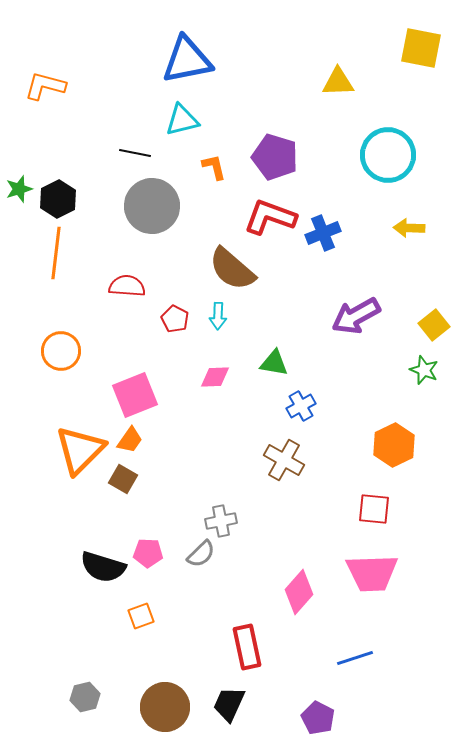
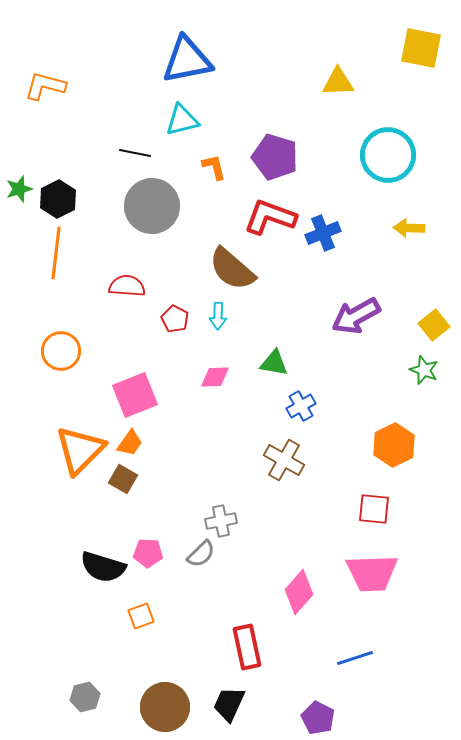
orange trapezoid at (130, 440): moved 3 px down
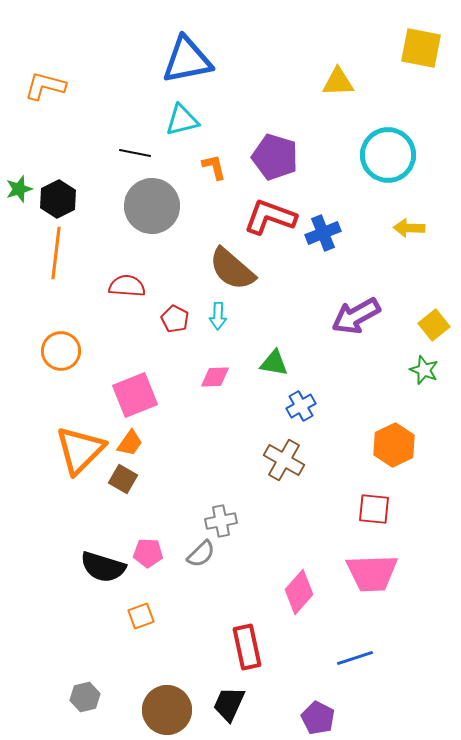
brown circle at (165, 707): moved 2 px right, 3 px down
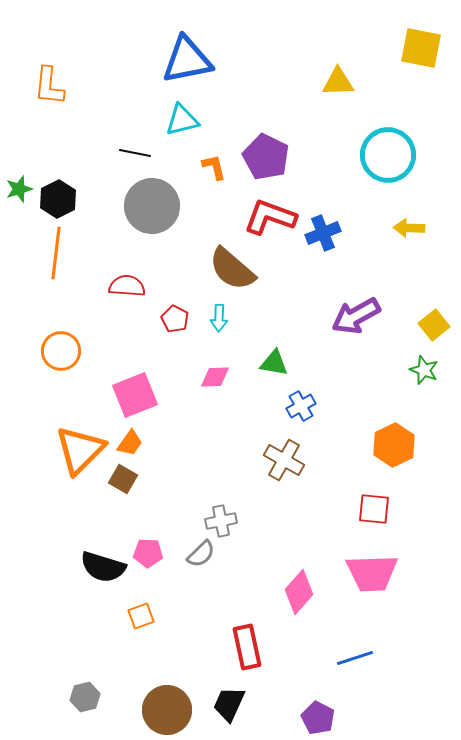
orange L-shape at (45, 86): moved 4 px right; rotated 99 degrees counterclockwise
purple pentagon at (275, 157): moved 9 px left; rotated 9 degrees clockwise
cyan arrow at (218, 316): moved 1 px right, 2 px down
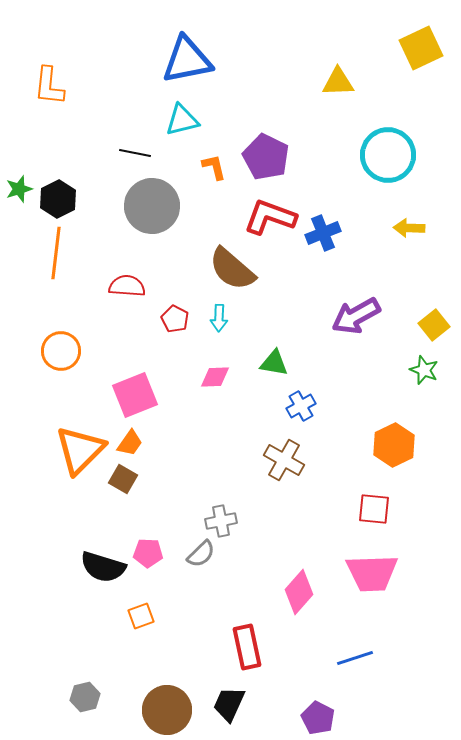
yellow square at (421, 48): rotated 36 degrees counterclockwise
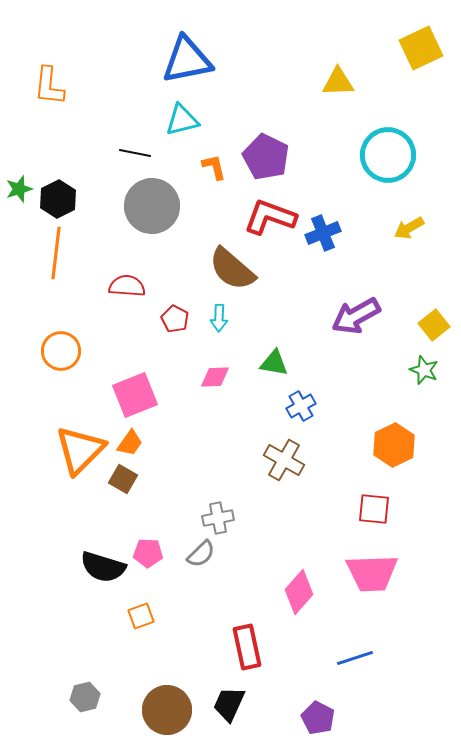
yellow arrow at (409, 228): rotated 32 degrees counterclockwise
gray cross at (221, 521): moved 3 px left, 3 px up
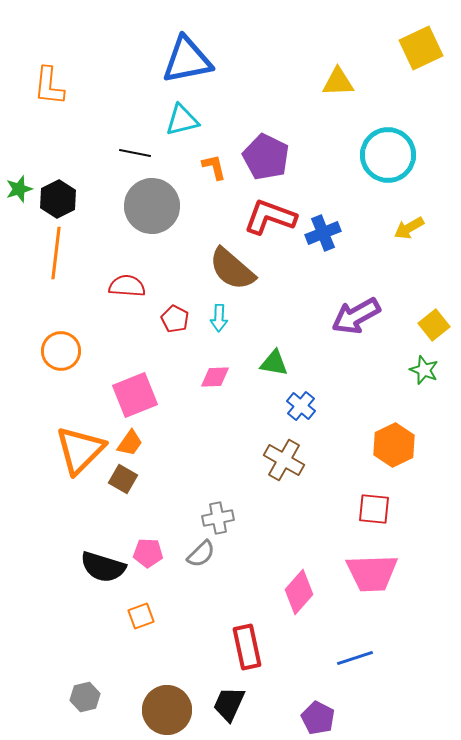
blue cross at (301, 406): rotated 20 degrees counterclockwise
